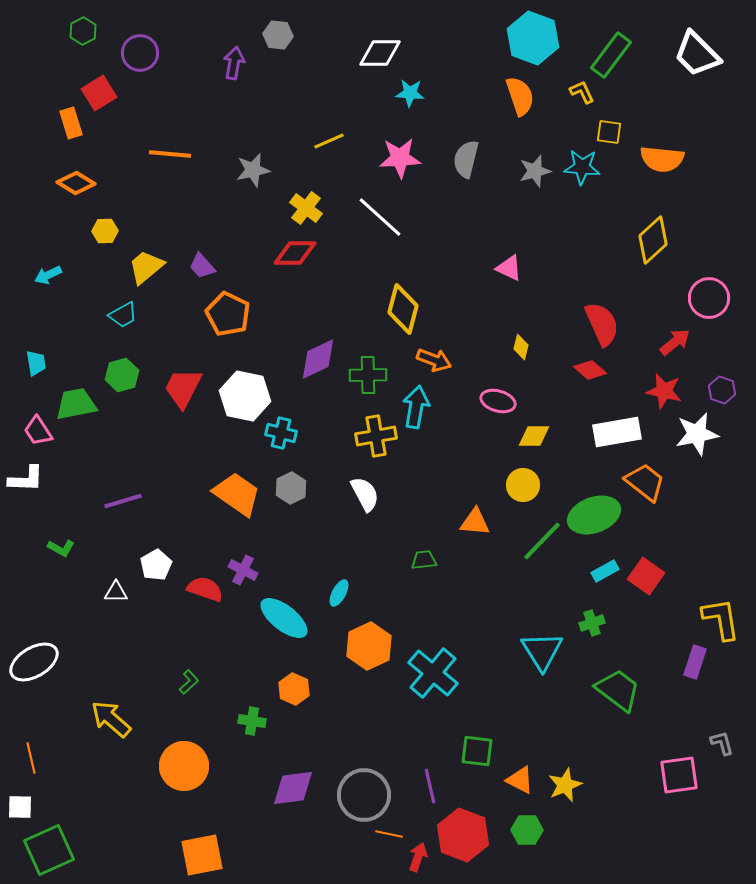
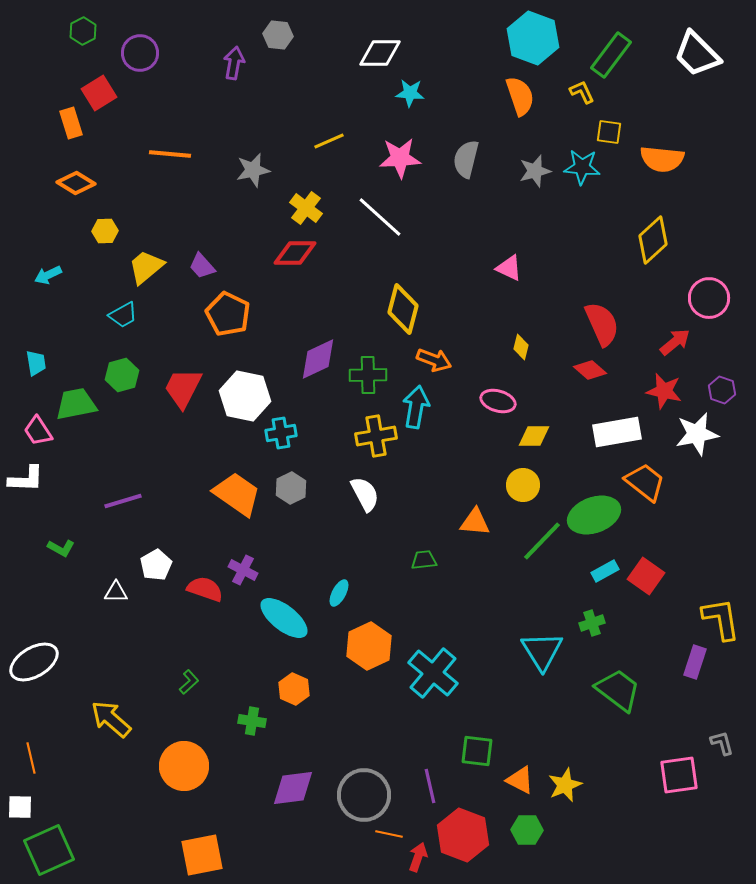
cyan cross at (281, 433): rotated 24 degrees counterclockwise
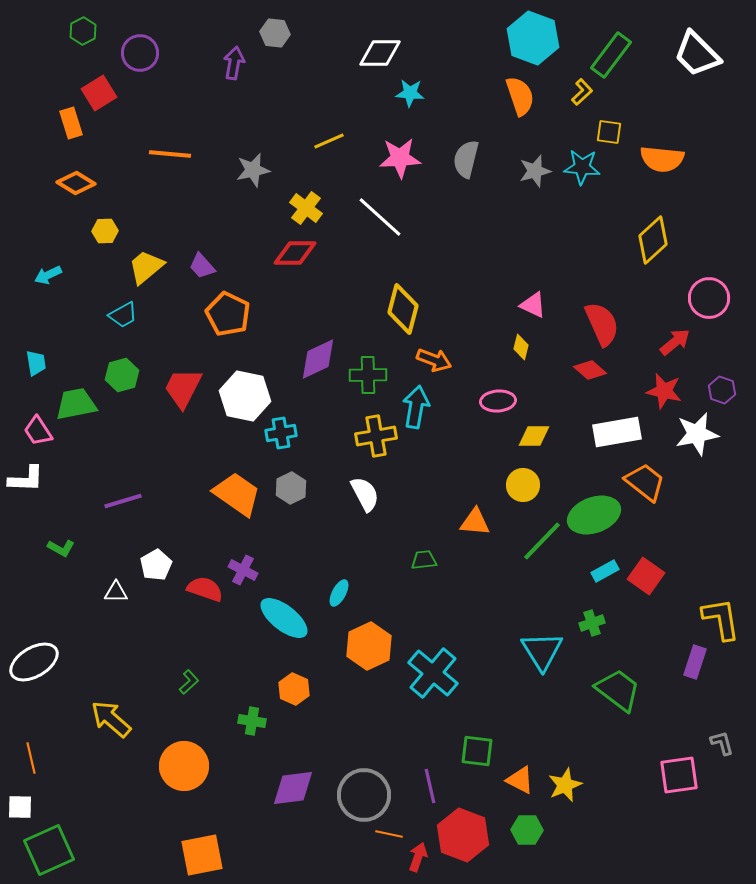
gray hexagon at (278, 35): moved 3 px left, 2 px up
yellow L-shape at (582, 92): rotated 72 degrees clockwise
pink triangle at (509, 268): moved 24 px right, 37 px down
pink ellipse at (498, 401): rotated 20 degrees counterclockwise
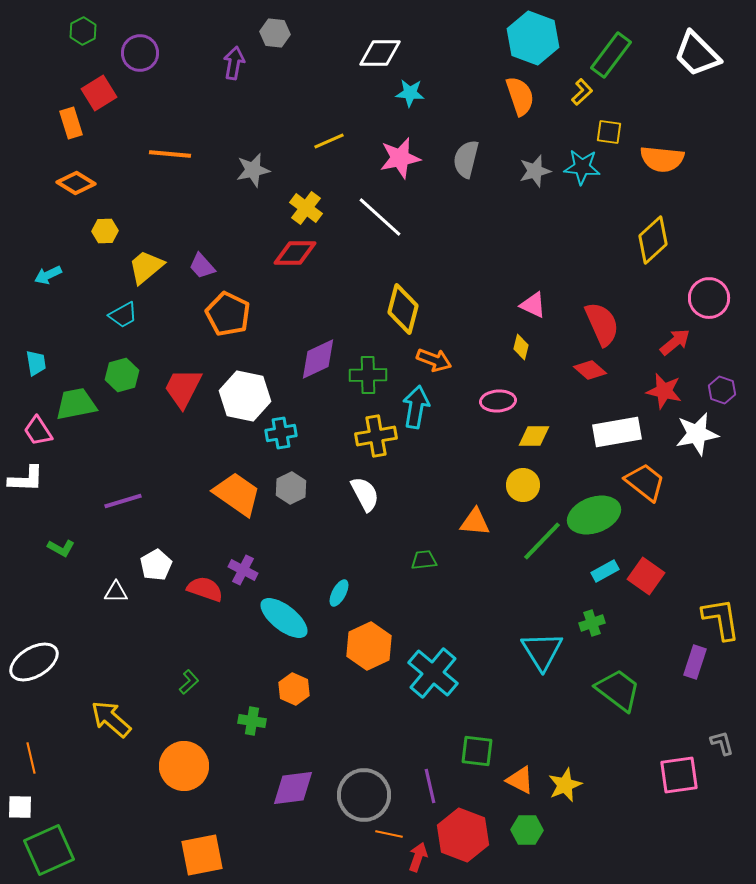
pink star at (400, 158): rotated 9 degrees counterclockwise
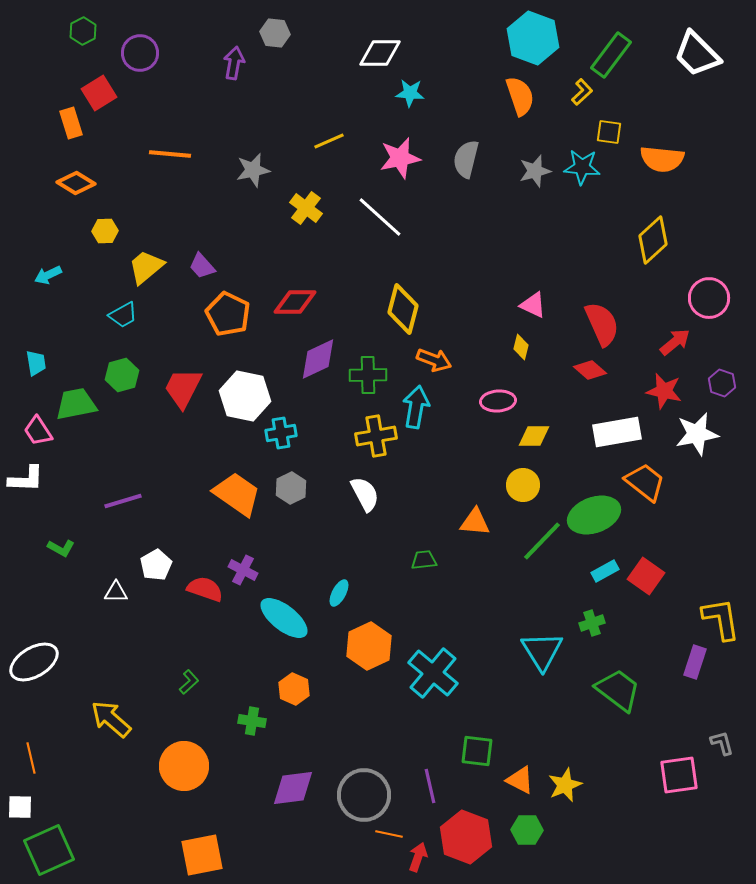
red diamond at (295, 253): moved 49 px down
purple hexagon at (722, 390): moved 7 px up
red hexagon at (463, 835): moved 3 px right, 2 px down
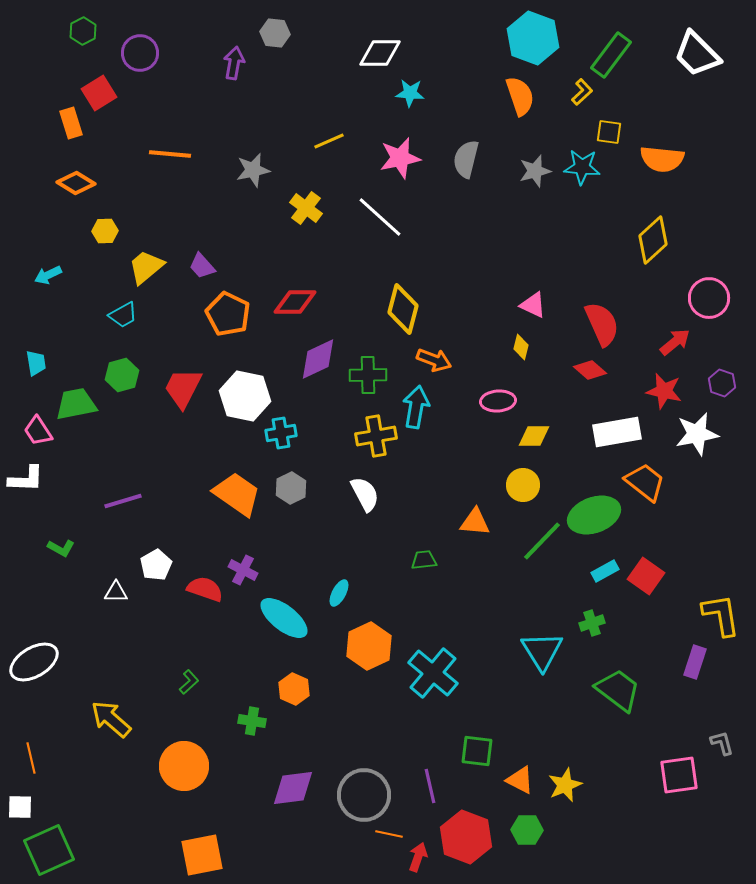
yellow L-shape at (721, 619): moved 4 px up
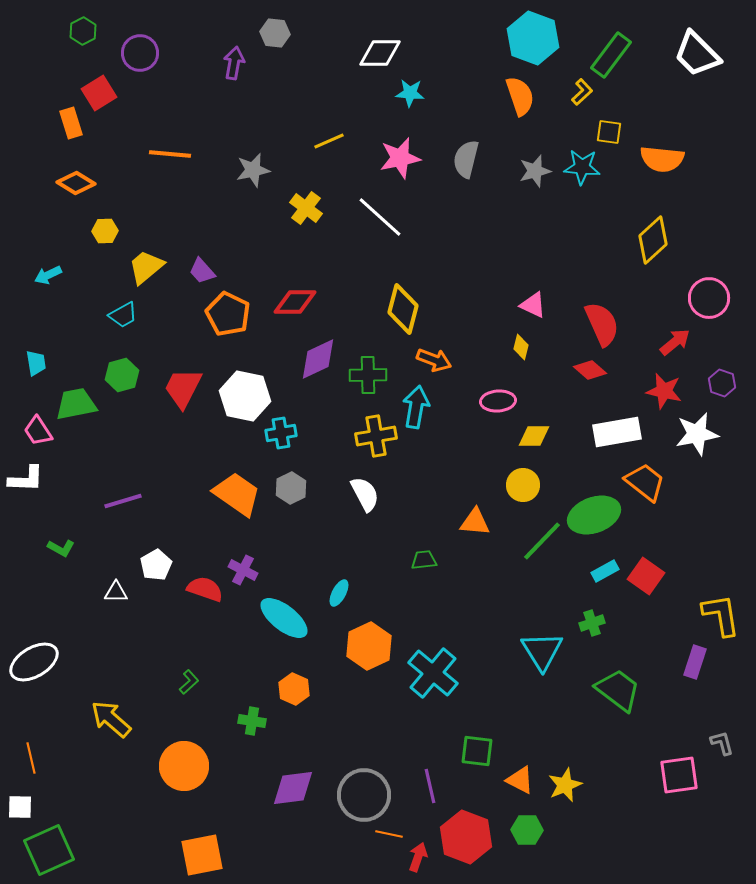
purple trapezoid at (202, 266): moved 5 px down
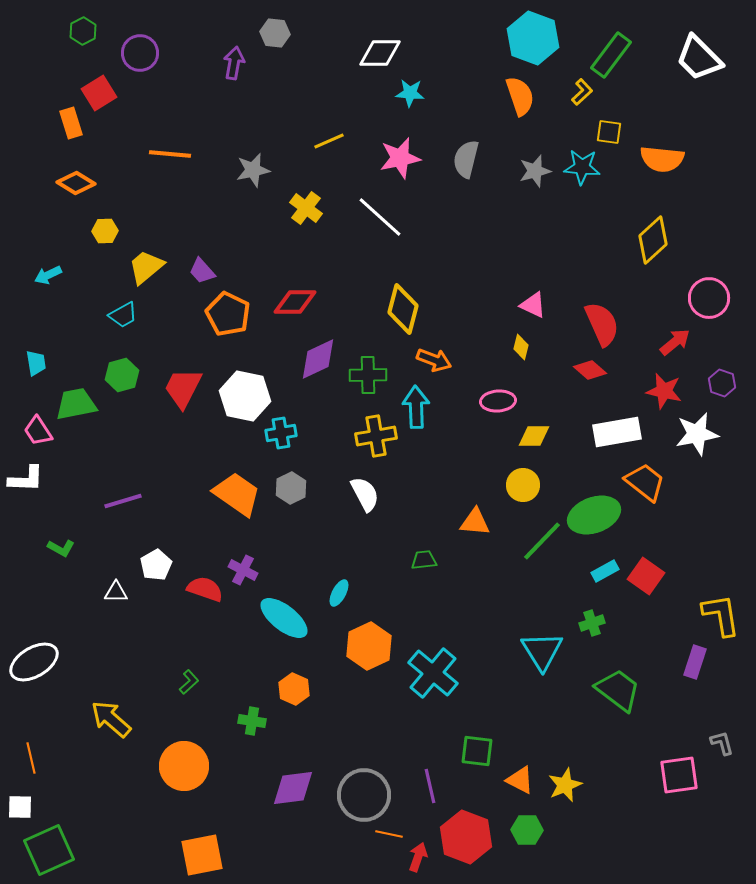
white trapezoid at (697, 54): moved 2 px right, 4 px down
cyan arrow at (416, 407): rotated 12 degrees counterclockwise
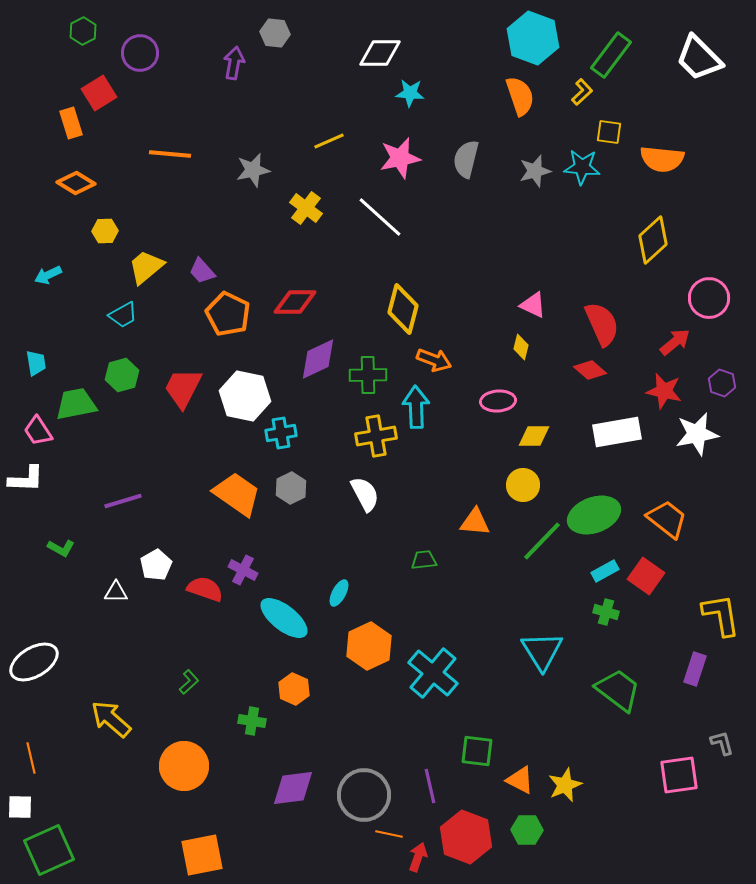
orange trapezoid at (645, 482): moved 22 px right, 37 px down
green cross at (592, 623): moved 14 px right, 11 px up; rotated 35 degrees clockwise
purple rectangle at (695, 662): moved 7 px down
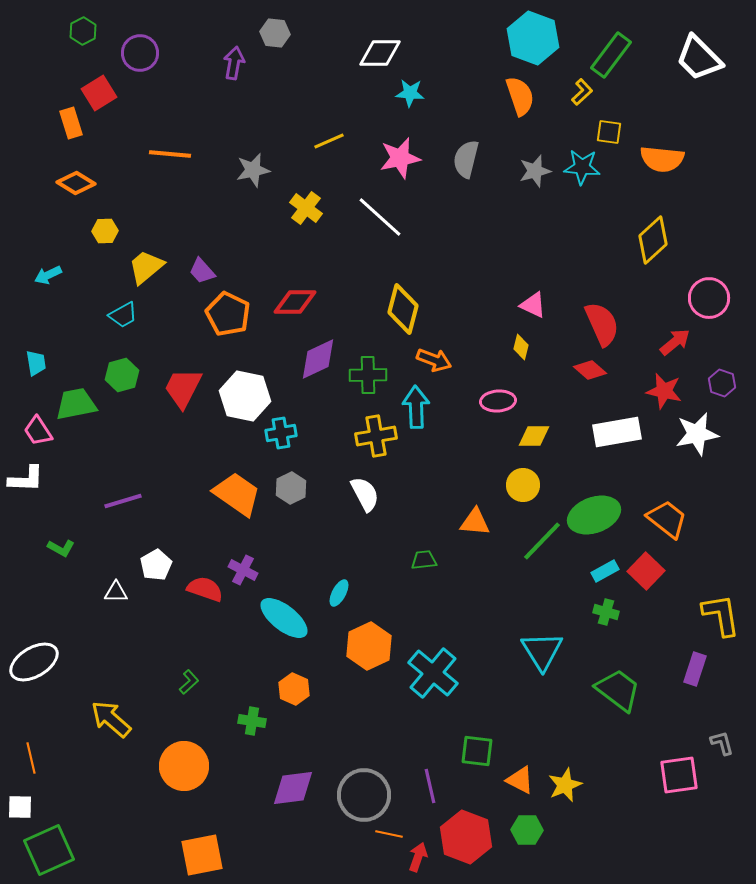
red square at (646, 576): moved 5 px up; rotated 9 degrees clockwise
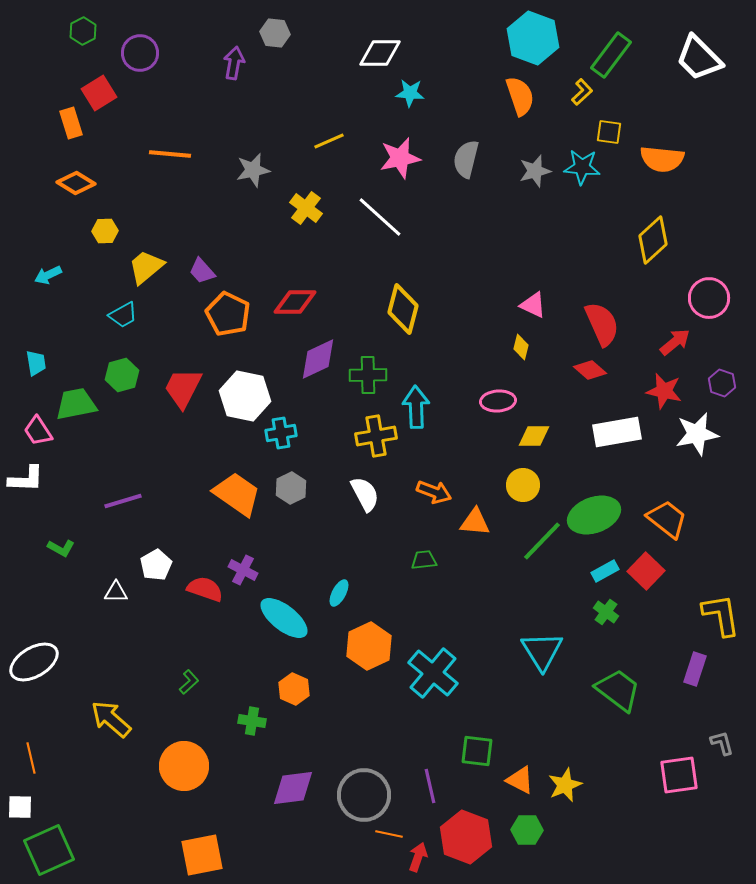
orange arrow at (434, 360): moved 132 px down
green cross at (606, 612): rotated 20 degrees clockwise
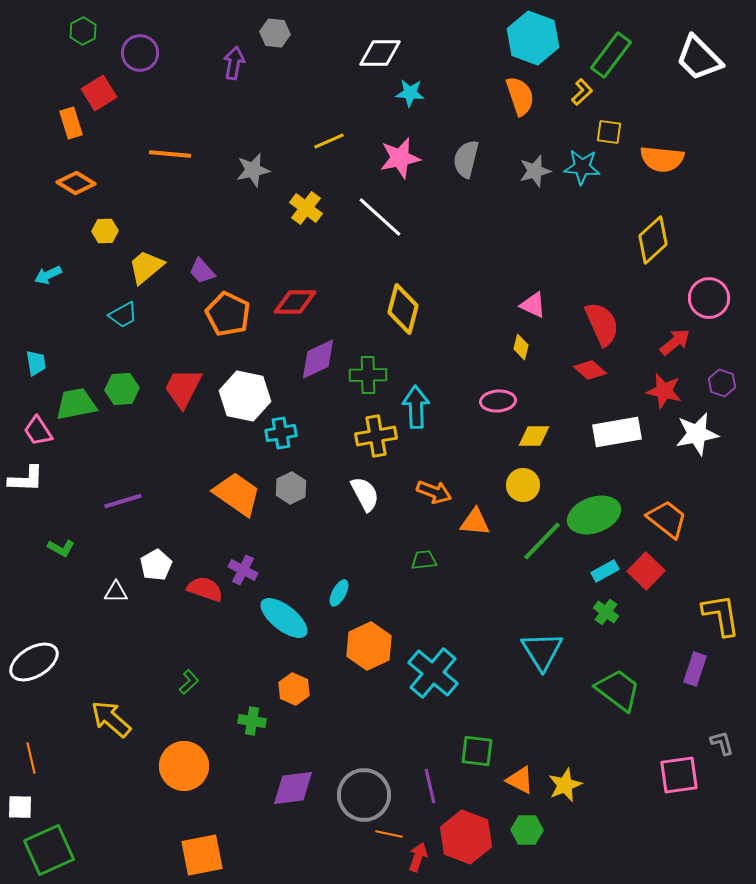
green hexagon at (122, 375): moved 14 px down; rotated 12 degrees clockwise
